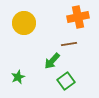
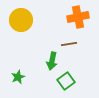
yellow circle: moved 3 px left, 3 px up
green arrow: rotated 30 degrees counterclockwise
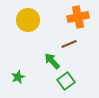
yellow circle: moved 7 px right
brown line: rotated 14 degrees counterclockwise
green arrow: rotated 126 degrees clockwise
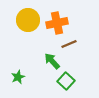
orange cross: moved 21 px left, 6 px down
green square: rotated 12 degrees counterclockwise
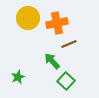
yellow circle: moved 2 px up
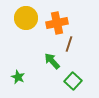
yellow circle: moved 2 px left
brown line: rotated 49 degrees counterclockwise
green star: rotated 24 degrees counterclockwise
green square: moved 7 px right
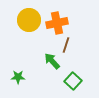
yellow circle: moved 3 px right, 2 px down
brown line: moved 3 px left, 1 px down
green star: rotated 24 degrees counterclockwise
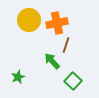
green star: rotated 24 degrees counterclockwise
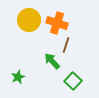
orange cross: rotated 30 degrees clockwise
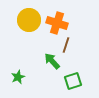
green square: rotated 30 degrees clockwise
